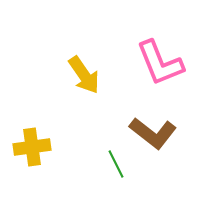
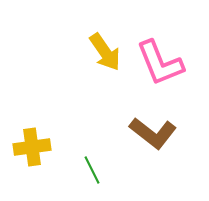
yellow arrow: moved 21 px right, 23 px up
green line: moved 24 px left, 6 px down
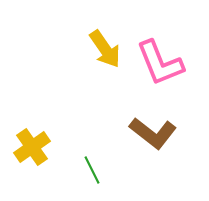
yellow arrow: moved 3 px up
yellow cross: rotated 27 degrees counterclockwise
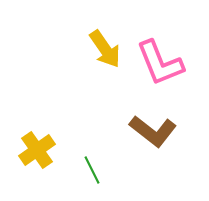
brown L-shape: moved 2 px up
yellow cross: moved 5 px right, 3 px down
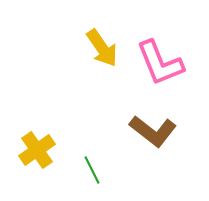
yellow arrow: moved 3 px left, 1 px up
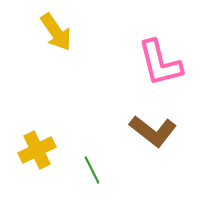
yellow arrow: moved 46 px left, 16 px up
pink L-shape: rotated 8 degrees clockwise
yellow cross: rotated 9 degrees clockwise
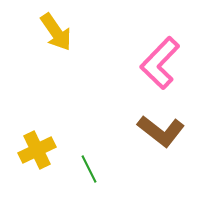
pink L-shape: rotated 58 degrees clockwise
brown L-shape: moved 8 px right
green line: moved 3 px left, 1 px up
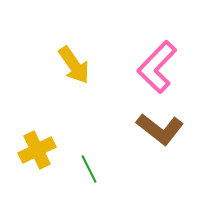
yellow arrow: moved 18 px right, 33 px down
pink L-shape: moved 3 px left, 4 px down
brown L-shape: moved 1 px left, 2 px up
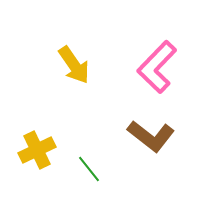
brown L-shape: moved 9 px left, 7 px down
green line: rotated 12 degrees counterclockwise
